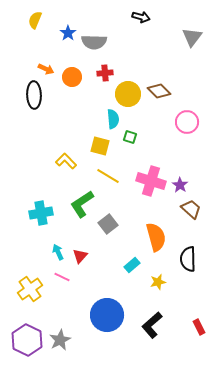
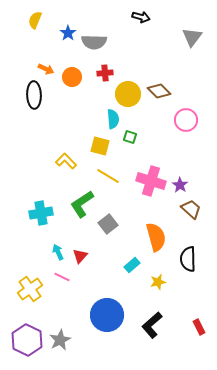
pink circle: moved 1 px left, 2 px up
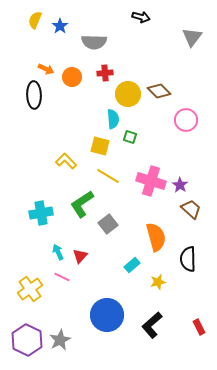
blue star: moved 8 px left, 7 px up
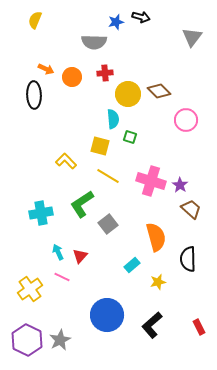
blue star: moved 56 px right, 4 px up; rotated 21 degrees clockwise
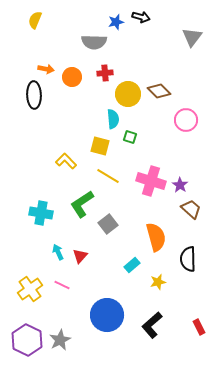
orange arrow: rotated 14 degrees counterclockwise
cyan cross: rotated 20 degrees clockwise
pink line: moved 8 px down
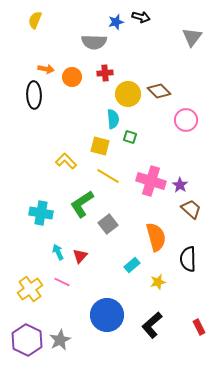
pink line: moved 3 px up
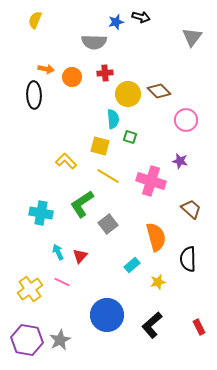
purple star: moved 24 px up; rotated 21 degrees counterclockwise
purple hexagon: rotated 16 degrees counterclockwise
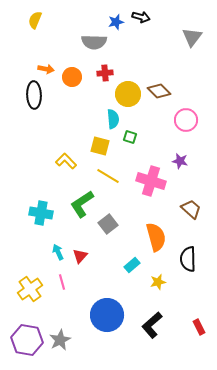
pink line: rotated 49 degrees clockwise
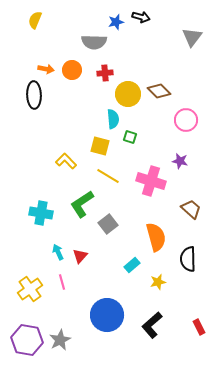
orange circle: moved 7 px up
